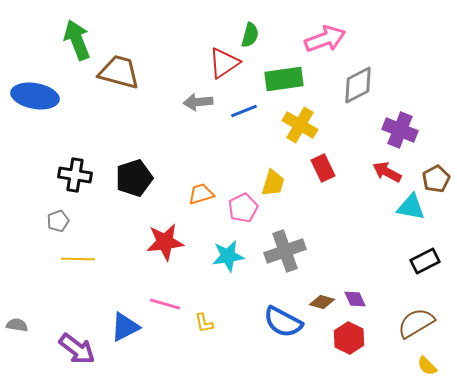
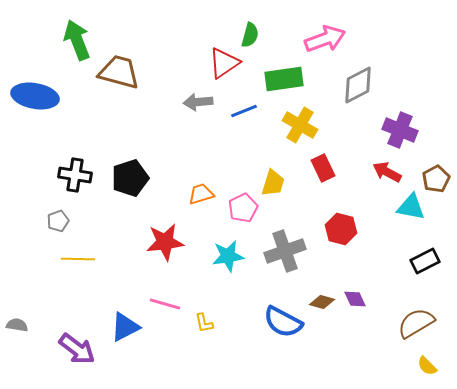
black pentagon: moved 4 px left
red hexagon: moved 8 px left, 109 px up; rotated 12 degrees counterclockwise
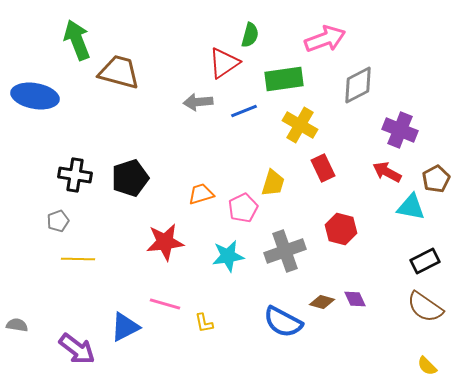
brown semicircle: moved 9 px right, 16 px up; rotated 114 degrees counterclockwise
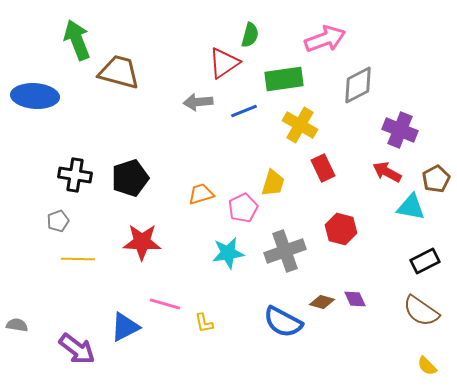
blue ellipse: rotated 6 degrees counterclockwise
red star: moved 23 px left; rotated 9 degrees clockwise
cyan star: moved 3 px up
brown semicircle: moved 4 px left, 4 px down
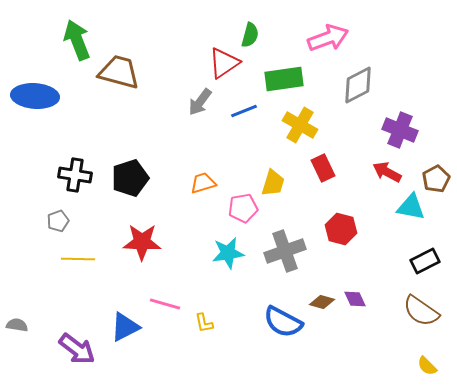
pink arrow: moved 3 px right, 1 px up
gray arrow: moved 2 px right; rotated 48 degrees counterclockwise
orange trapezoid: moved 2 px right, 11 px up
pink pentagon: rotated 16 degrees clockwise
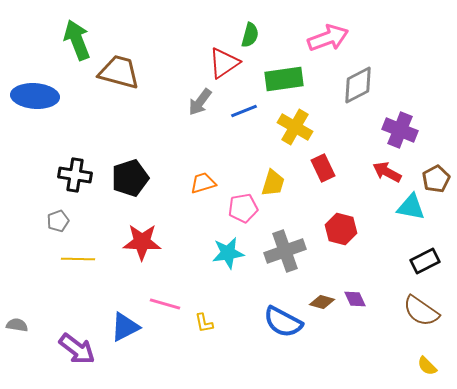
yellow cross: moved 5 px left, 2 px down
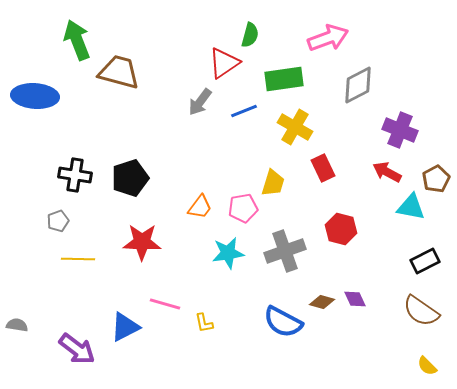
orange trapezoid: moved 3 px left, 24 px down; rotated 144 degrees clockwise
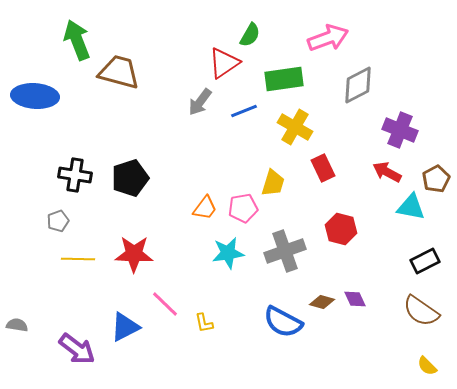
green semicircle: rotated 15 degrees clockwise
orange trapezoid: moved 5 px right, 1 px down
red star: moved 8 px left, 12 px down
pink line: rotated 28 degrees clockwise
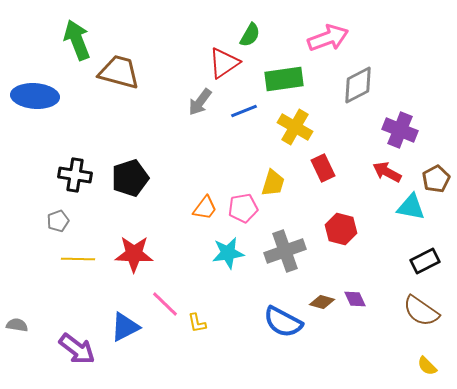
yellow L-shape: moved 7 px left
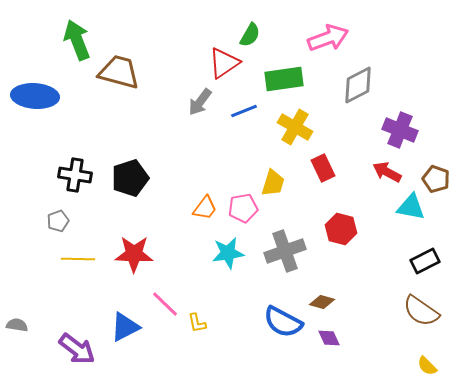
brown pentagon: rotated 24 degrees counterclockwise
purple diamond: moved 26 px left, 39 px down
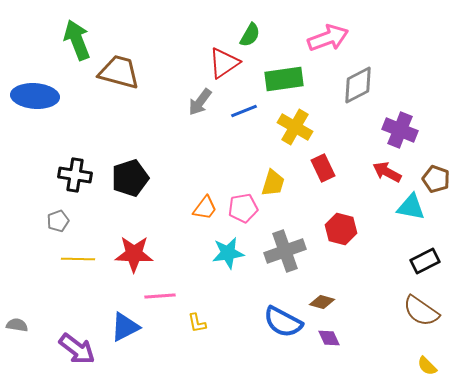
pink line: moved 5 px left, 8 px up; rotated 48 degrees counterclockwise
